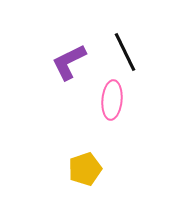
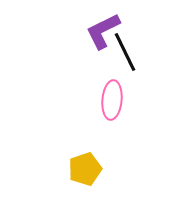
purple L-shape: moved 34 px right, 31 px up
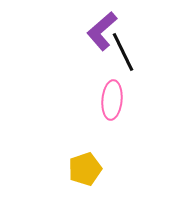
purple L-shape: moved 1 px left; rotated 15 degrees counterclockwise
black line: moved 2 px left
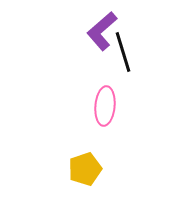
black line: rotated 9 degrees clockwise
pink ellipse: moved 7 px left, 6 px down
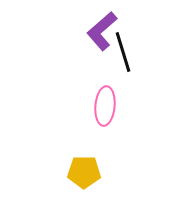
yellow pentagon: moved 1 px left, 3 px down; rotated 20 degrees clockwise
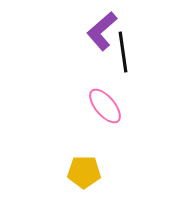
black line: rotated 9 degrees clockwise
pink ellipse: rotated 45 degrees counterclockwise
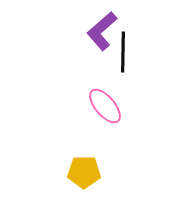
black line: rotated 9 degrees clockwise
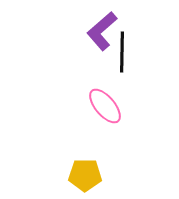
black line: moved 1 px left
yellow pentagon: moved 1 px right, 3 px down
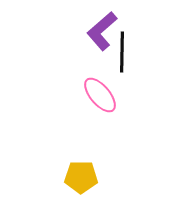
pink ellipse: moved 5 px left, 11 px up
yellow pentagon: moved 4 px left, 2 px down
